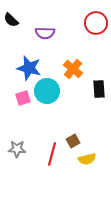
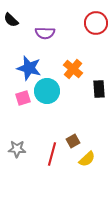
yellow semicircle: rotated 30 degrees counterclockwise
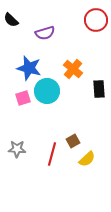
red circle: moved 3 px up
purple semicircle: rotated 18 degrees counterclockwise
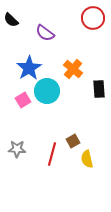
red circle: moved 3 px left, 2 px up
purple semicircle: rotated 54 degrees clockwise
blue star: rotated 25 degrees clockwise
pink square: moved 2 px down; rotated 14 degrees counterclockwise
yellow semicircle: rotated 120 degrees clockwise
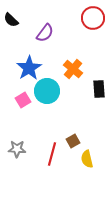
purple semicircle: rotated 90 degrees counterclockwise
